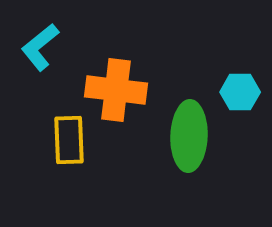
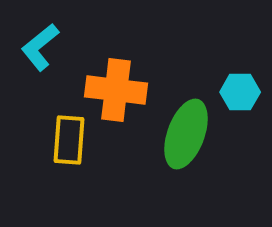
green ellipse: moved 3 px left, 2 px up; rotated 18 degrees clockwise
yellow rectangle: rotated 6 degrees clockwise
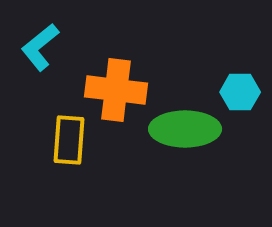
green ellipse: moved 1 px left, 5 px up; rotated 70 degrees clockwise
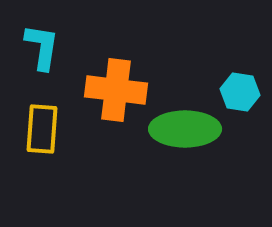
cyan L-shape: moved 2 px right; rotated 138 degrees clockwise
cyan hexagon: rotated 9 degrees clockwise
yellow rectangle: moved 27 px left, 11 px up
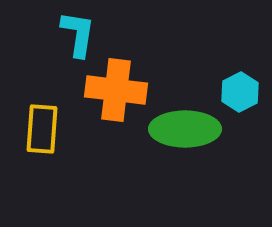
cyan L-shape: moved 36 px right, 13 px up
cyan hexagon: rotated 24 degrees clockwise
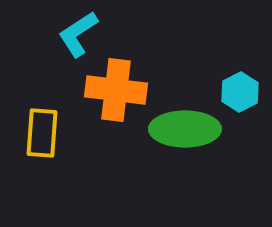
cyan L-shape: rotated 132 degrees counterclockwise
yellow rectangle: moved 4 px down
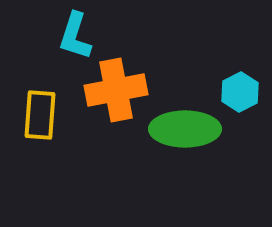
cyan L-shape: moved 3 px left, 2 px down; rotated 39 degrees counterclockwise
orange cross: rotated 18 degrees counterclockwise
yellow rectangle: moved 2 px left, 18 px up
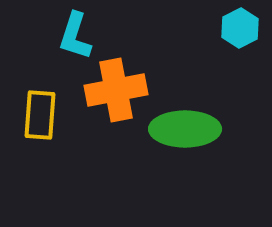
cyan hexagon: moved 64 px up
